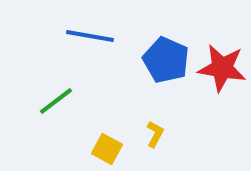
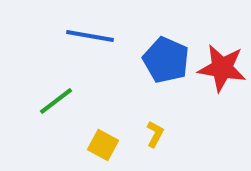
yellow square: moved 4 px left, 4 px up
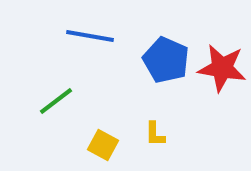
yellow L-shape: rotated 152 degrees clockwise
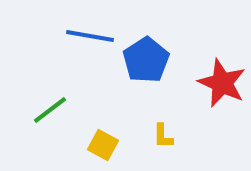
blue pentagon: moved 20 px left; rotated 15 degrees clockwise
red star: moved 15 px down; rotated 15 degrees clockwise
green line: moved 6 px left, 9 px down
yellow L-shape: moved 8 px right, 2 px down
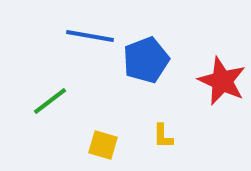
blue pentagon: rotated 12 degrees clockwise
red star: moved 2 px up
green line: moved 9 px up
yellow square: rotated 12 degrees counterclockwise
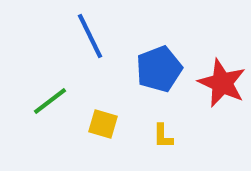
blue line: rotated 54 degrees clockwise
blue pentagon: moved 13 px right, 9 px down
red star: moved 2 px down
yellow square: moved 21 px up
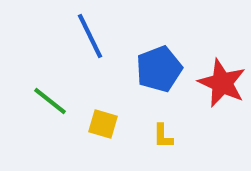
green line: rotated 75 degrees clockwise
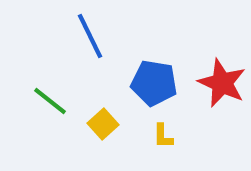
blue pentagon: moved 5 px left, 14 px down; rotated 30 degrees clockwise
yellow square: rotated 32 degrees clockwise
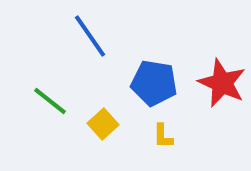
blue line: rotated 9 degrees counterclockwise
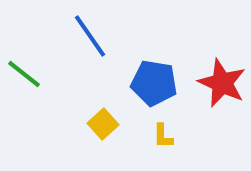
green line: moved 26 px left, 27 px up
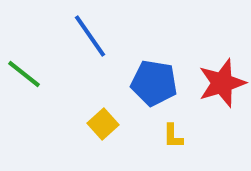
red star: rotated 30 degrees clockwise
yellow L-shape: moved 10 px right
